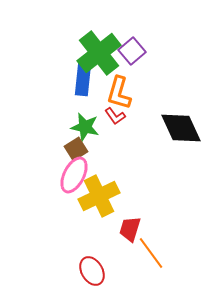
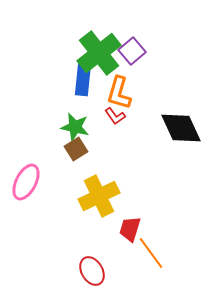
green star: moved 10 px left
pink ellipse: moved 48 px left, 7 px down
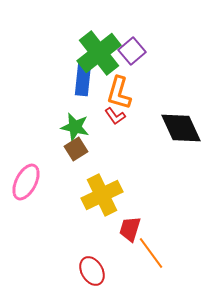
yellow cross: moved 3 px right, 1 px up
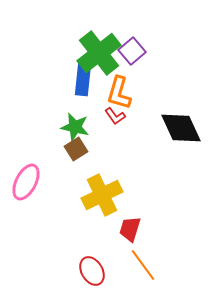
orange line: moved 8 px left, 12 px down
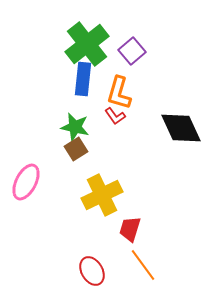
green cross: moved 12 px left, 9 px up
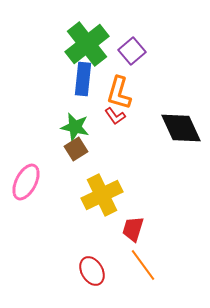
red trapezoid: moved 3 px right
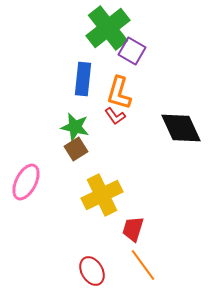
green cross: moved 21 px right, 16 px up
purple square: rotated 20 degrees counterclockwise
